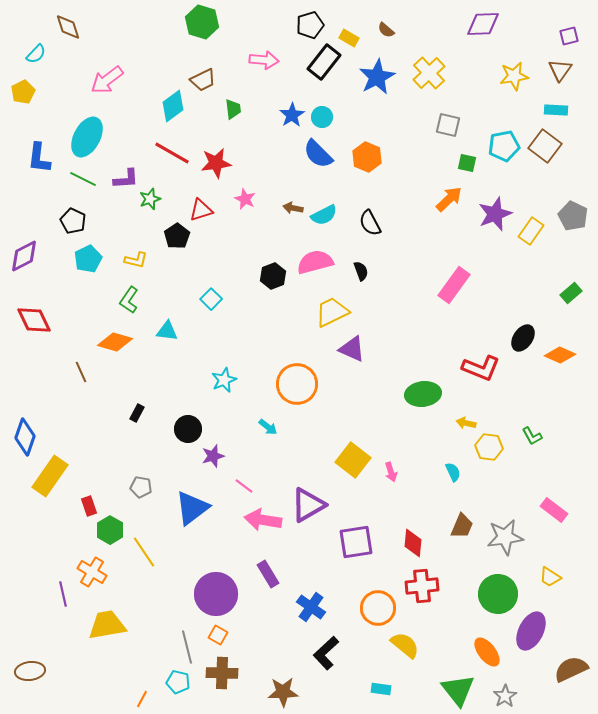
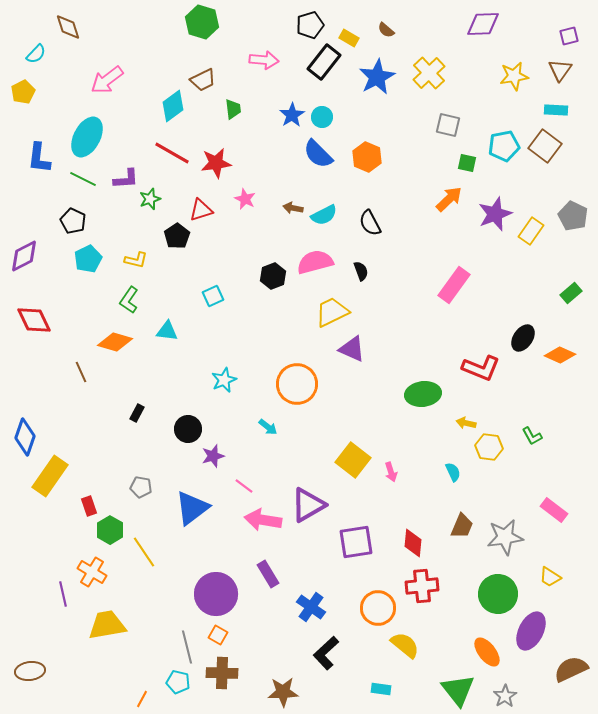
cyan square at (211, 299): moved 2 px right, 3 px up; rotated 20 degrees clockwise
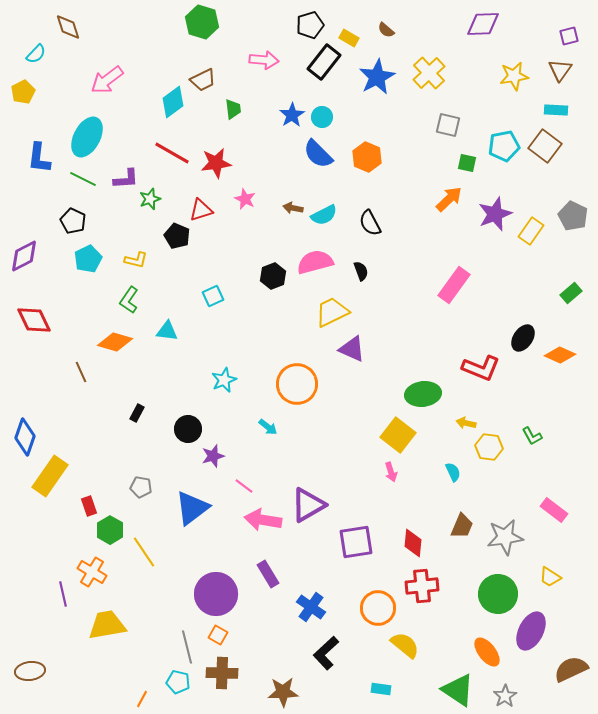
cyan diamond at (173, 106): moved 4 px up
black pentagon at (177, 236): rotated 15 degrees counterclockwise
yellow square at (353, 460): moved 45 px right, 25 px up
green triangle at (458, 690): rotated 18 degrees counterclockwise
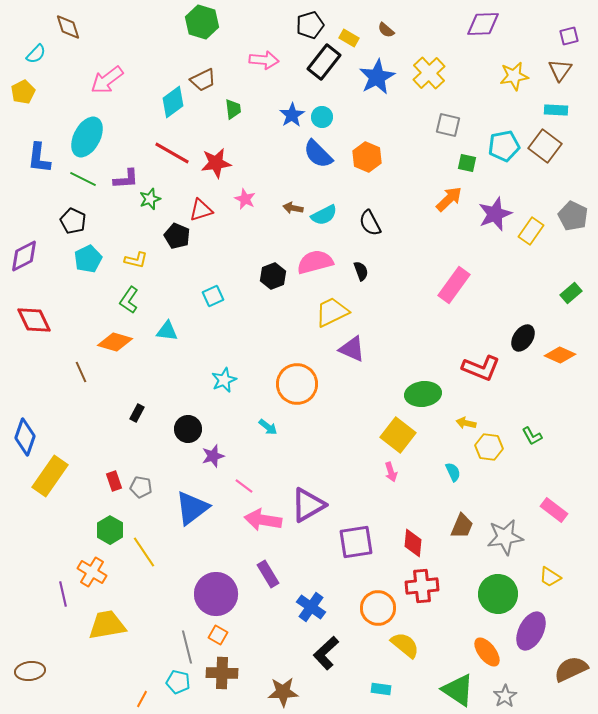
red rectangle at (89, 506): moved 25 px right, 25 px up
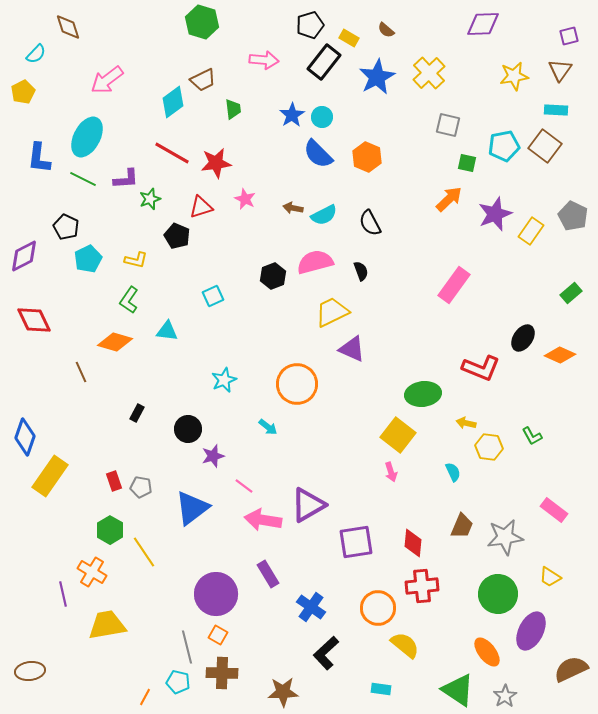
red triangle at (201, 210): moved 3 px up
black pentagon at (73, 221): moved 7 px left, 6 px down
orange line at (142, 699): moved 3 px right, 2 px up
